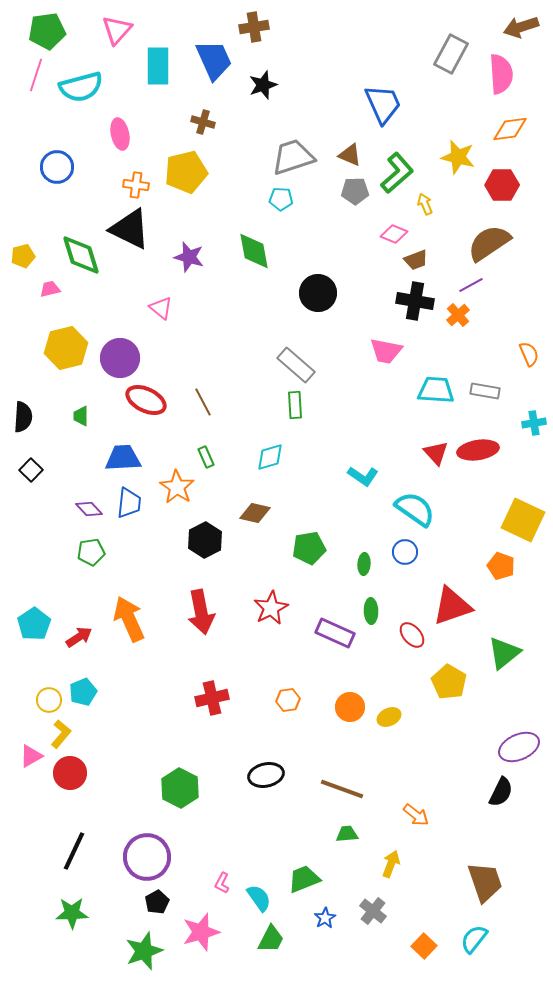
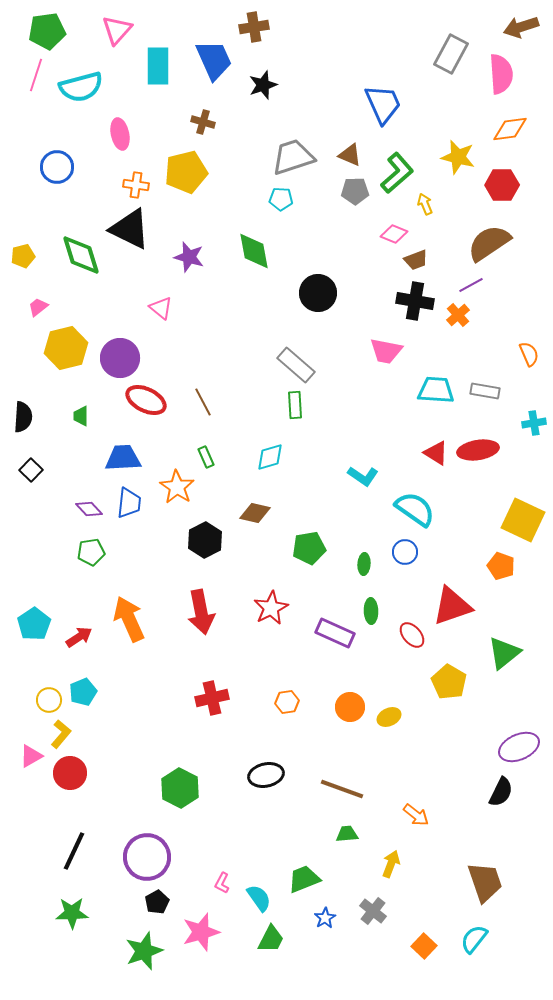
pink trapezoid at (50, 289): moved 12 px left, 18 px down; rotated 25 degrees counterclockwise
red triangle at (436, 453): rotated 16 degrees counterclockwise
orange hexagon at (288, 700): moved 1 px left, 2 px down
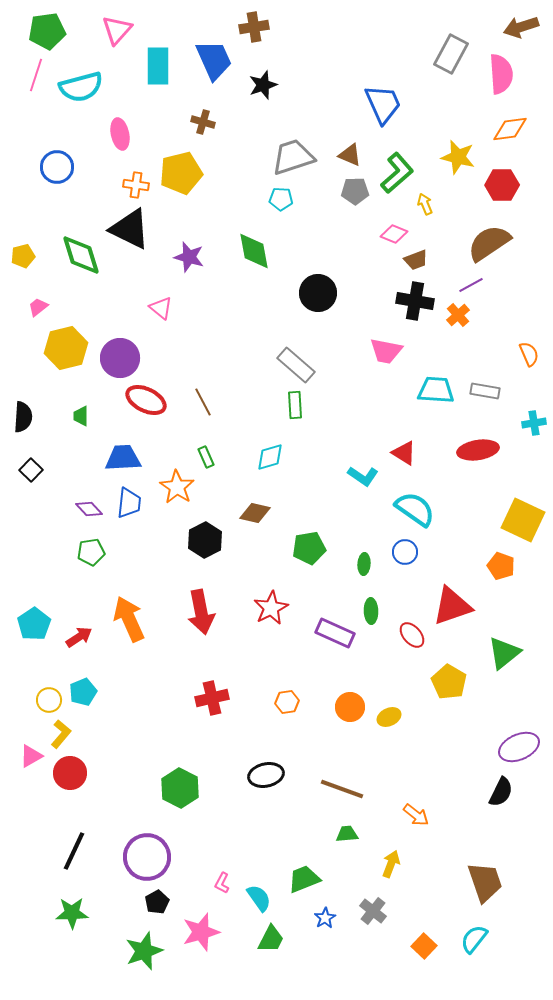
yellow pentagon at (186, 172): moved 5 px left, 1 px down
red triangle at (436, 453): moved 32 px left
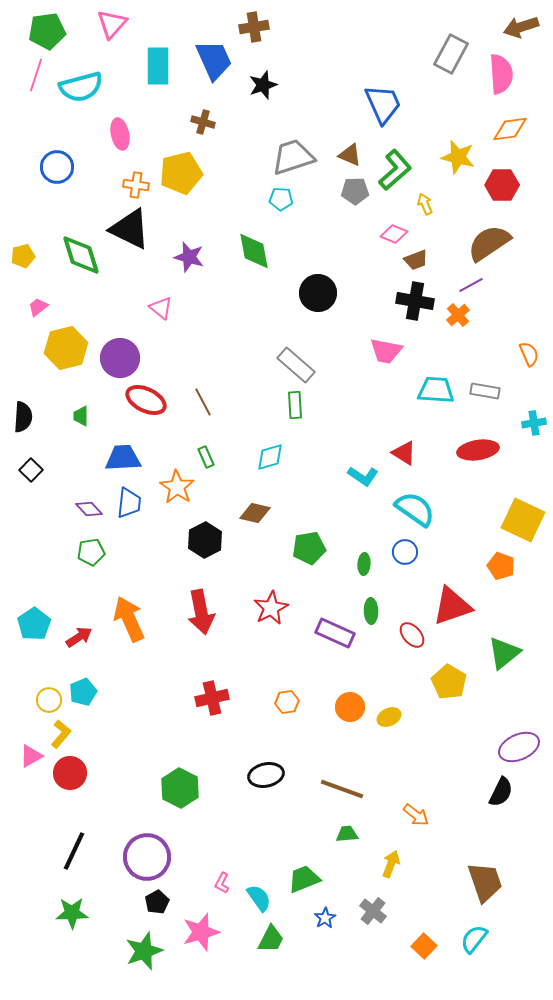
pink triangle at (117, 30): moved 5 px left, 6 px up
green L-shape at (397, 173): moved 2 px left, 3 px up
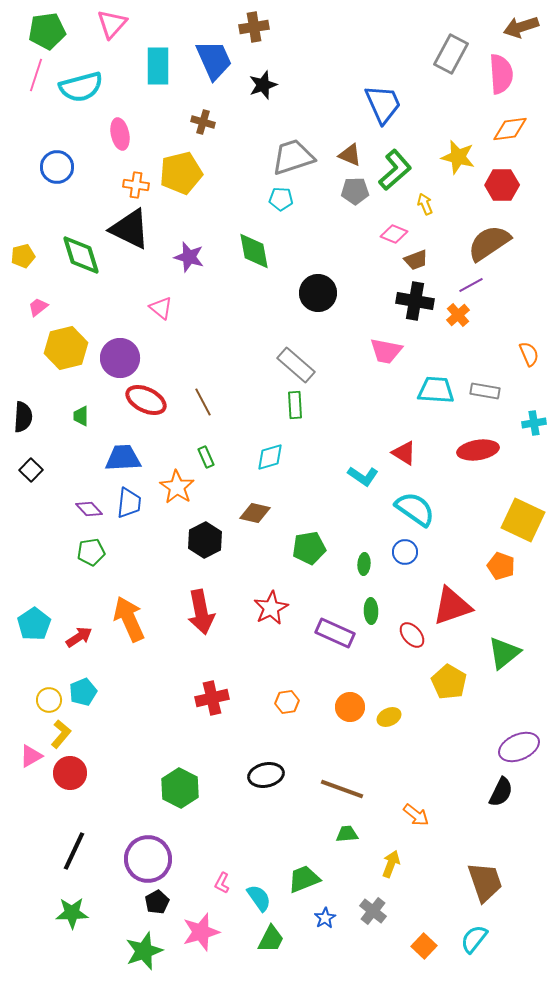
purple circle at (147, 857): moved 1 px right, 2 px down
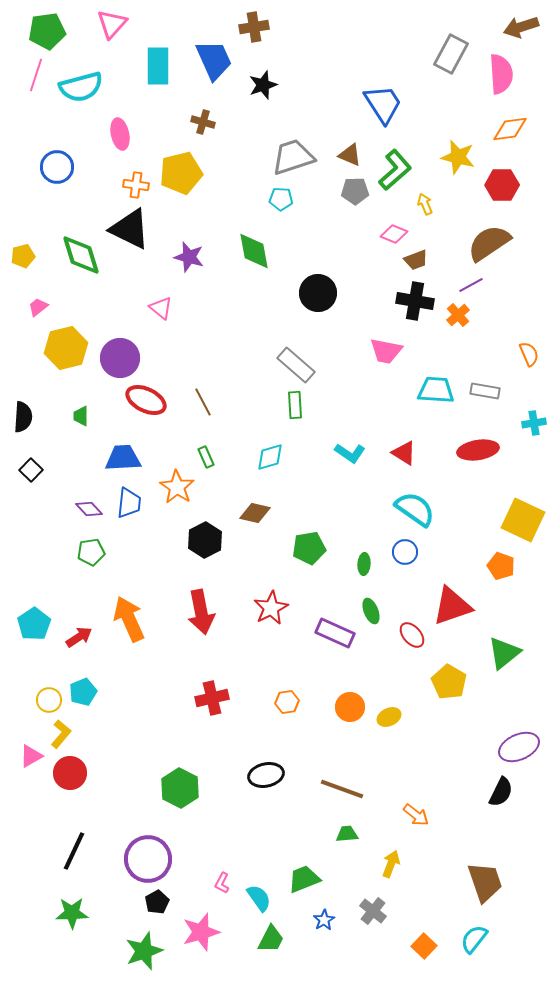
blue trapezoid at (383, 104): rotated 9 degrees counterclockwise
cyan L-shape at (363, 476): moved 13 px left, 23 px up
green ellipse at (371, 611): rotated 20 degrees counterclockwise
blue star at (325, 918): moved 1 px left, 2 px down
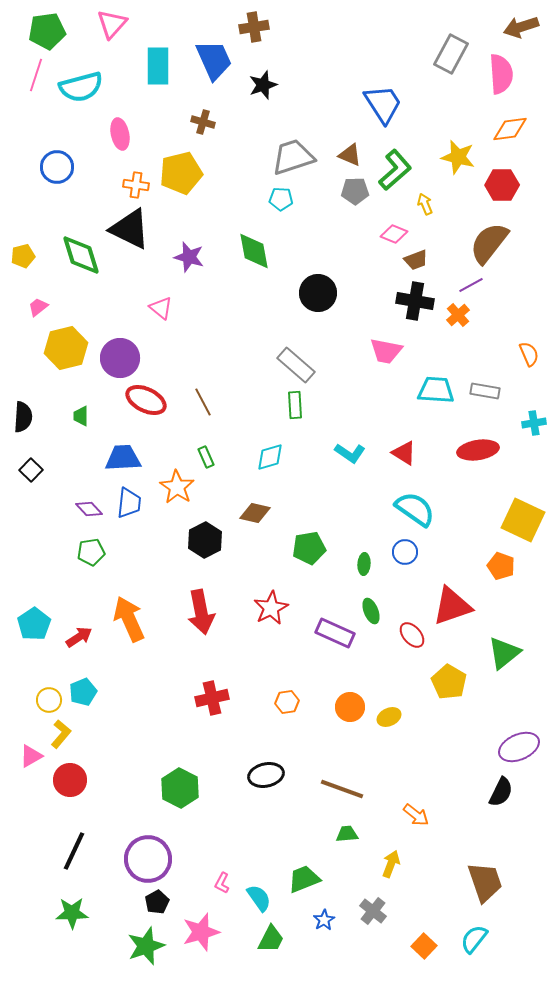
brown semicircle at (489, 243): rotated 18 degrees counterclockwise
red circle at (70, 773): moved 7 px down
green star at (144, 951): moved 2 px right, 5 px up
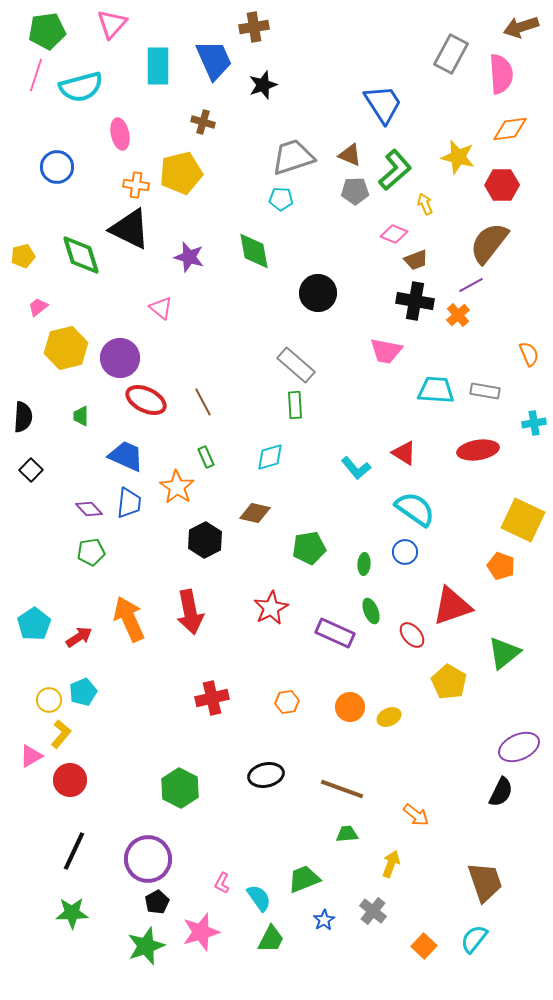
cyan L-shape at (350, 453): moved 6 px right, 15 px down; rotated 16 degrees clockwise
blue trapezoid at (123, 458): moved 3 px right, 2 px up; rotated 27 degrees clockwise
red arrow at (201, 612): moved 11 px left
